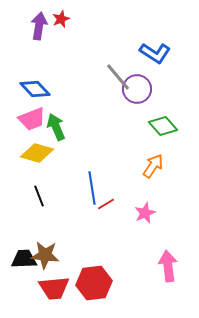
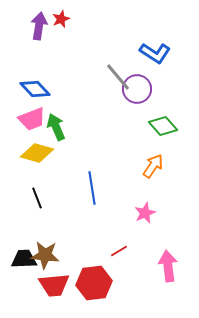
black line: moved 2 px left, 2 px down
red line: moved 13 px right, 47 px down
red trapezoid: moved 3 px up
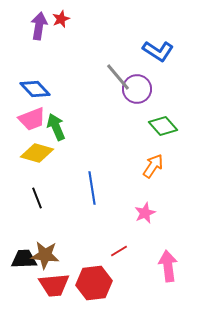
blue L-shape: moved 3 px right, 2 px up
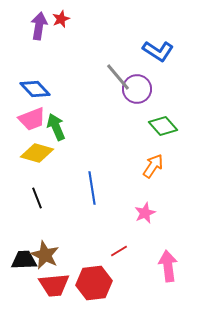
brown star: rotated 20 degrees clockwise
black trapezoid: moved 1 px down
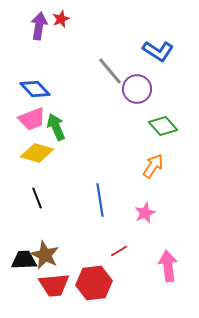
gray line: moved 8 px left, 6 px up
blue line: moved 8 px right, 12 px down
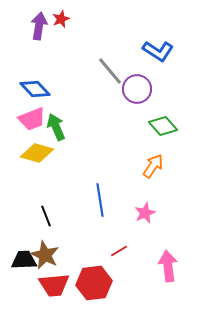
black line: moved 9 px right, 18 px down
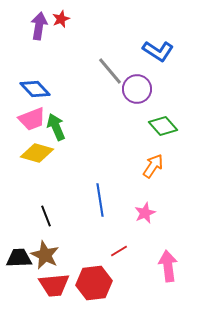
black trapezoid: moved 5 px left, 2 px up
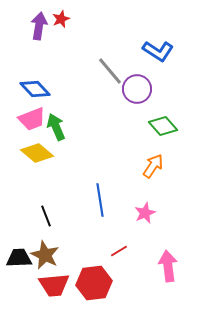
yellow diamond: rotated 24 degrees clockwise
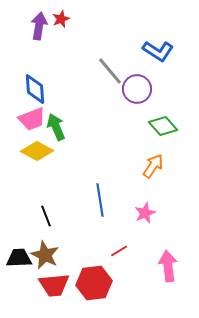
blue diamond: rotated 40 degrees clockwise
yellow diamond: moved 2 px up; rotated 12 degrees counterclockwise
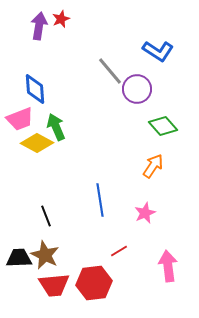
pink trapezoid: moved 12 px left
yellow diamond: moved 8 px up
